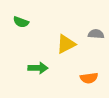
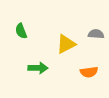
green semicircle: moved 9 px down; rotated 49 degrees clockwise
orange semicircle: moved 6 px up
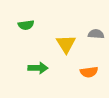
green semicircle: moved 5 px right, 6 px up; rotated 77 degrees counterclockwise
yellow triangle: rotated 35 degrees counterclockwise
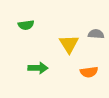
yellow triangle: moved 3 px right
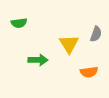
green semicircle: moved 7 px left, 2 px up
gray semicircle: rotated 105 degrees clockwise
green arrow: moved 8 px up
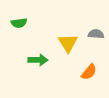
gray semicircle: rotated 105 degrees counterclockwise
yellow triangle: moved 1 px left, 1 px up
orange semicircle: rotated 42 degrees counterclockwise
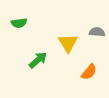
gray semicircle: moved 1 px right, 2 px up
green arrow: rotated 42 degrees counterclockwise
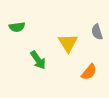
green semicircle: moved 2 px left, 4 px down
gray semicircle: rotated 112 degrees counterclockwise
green arrow: rotated 96 degrees clockwise
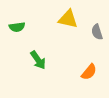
yellow triangle: moved 24 px up; rotated 45 degrees counterclockwise
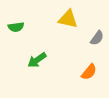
green semicircle: moved 1 px left
gray semicircle: moved 6 px down; rotated 126 degrees counterclockwise
green arrow: moved 1 px left; rotated 90 degrees clockwise
